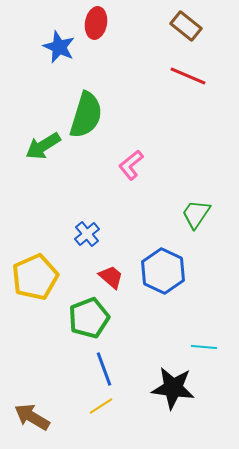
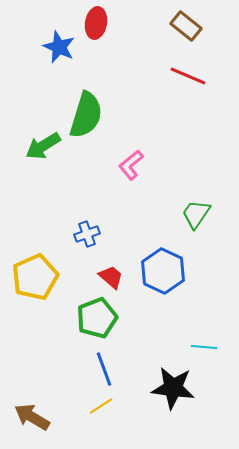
blue cross: rotated 20 degrees clockwise
green pentagon: moved 8 px right
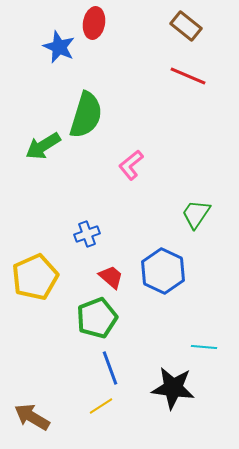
red ellipse: moved 2 px left
blue line: moved 6 px right, 1 px up
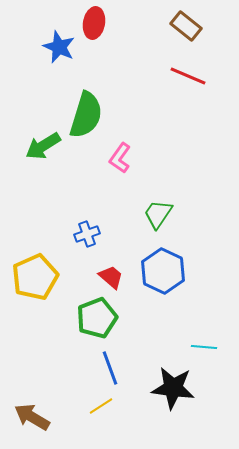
pink L-shape: moved 11 px left, 7 px up; rotated 16 degrees counterclockwise
green trapezoid: moved 38 px left
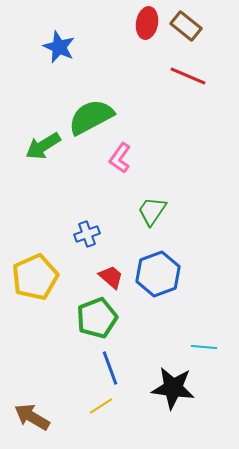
red ellipse: moved 53 px right
green semicircle: moved 5 px right, 2 px down; rotated 135 degrees counterclockwise
green trapezoid: moved 6 px left, 3 px up
blue hexagon: moved 5 px left, 3 px down; rotated 15 degrees clockwise
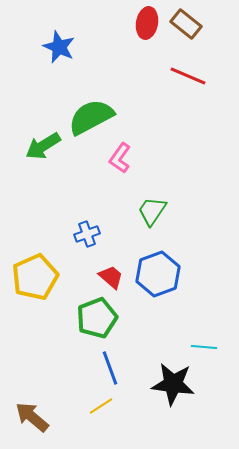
brown rectangle: moved 2 px up
black star: moved 4 px up
brown arrow: rotated 9 degrees clockwise
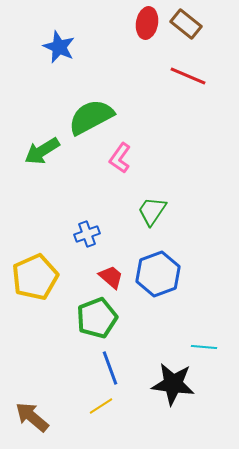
green arrow: moved 1 px left, 5 px down
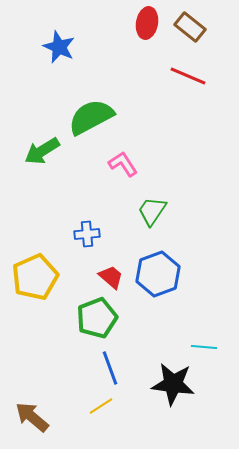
brown rectangle: moved 4 px right, 3 px down
pink L-shape: moved 3 px right, 6 px down; rotated 112 degrees clockwise
blue cross: rotated 15 degrees clockwise
